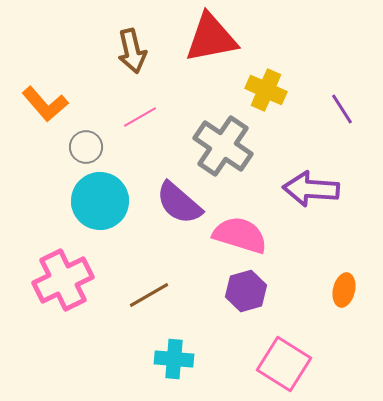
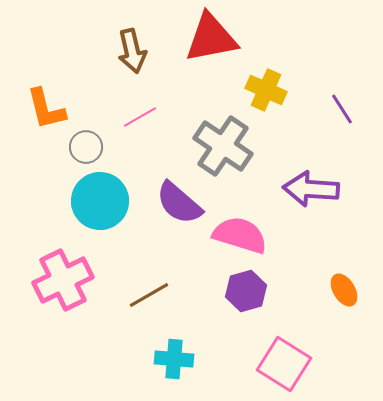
orange L-shape: moved 1 px right, 5 px down; rotated 27 degrees clockwise
orange ellipse: rotated 44 degrees counterclockwise
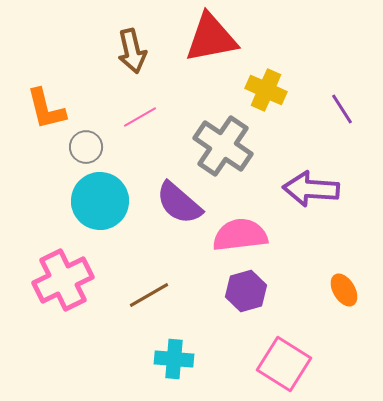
pink semicircle: rotated 24 degrees counterclockwise
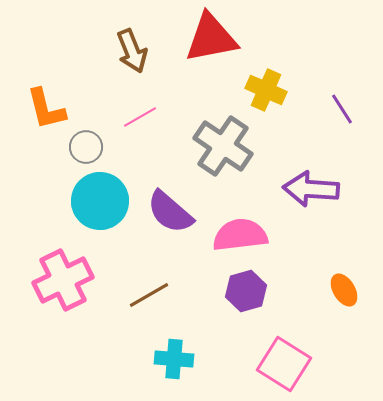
brown arrow: rotated 9 degrees counterclockwise
purple semicircle: moved 9 px left, 9 px down
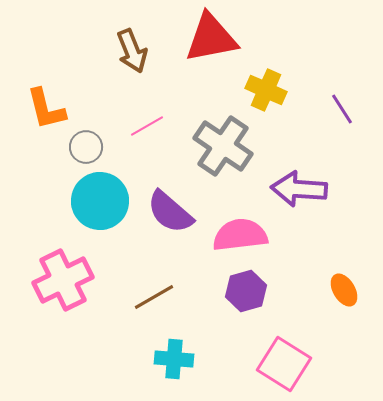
pink line: moved 7 px right, 9 px down
purple arrow: moved 12 px left
brown line: moved 5 px right, 2 px down
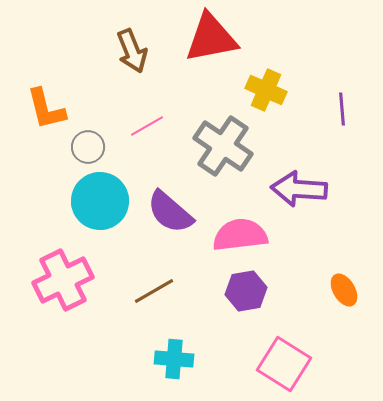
purple line: rotated 28 degrees clockwise
gray circle: moved 2 px right
purple hexagon: rotated 6 degrees clockwise
brown line: moved 6 px up
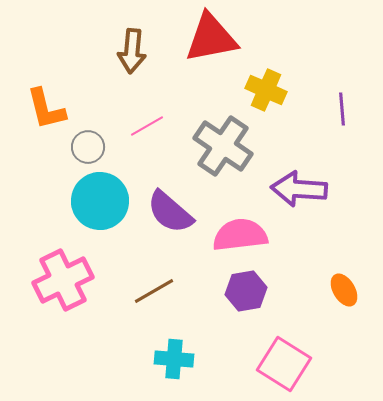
brown arrow: rotated 27 degrees clockwise
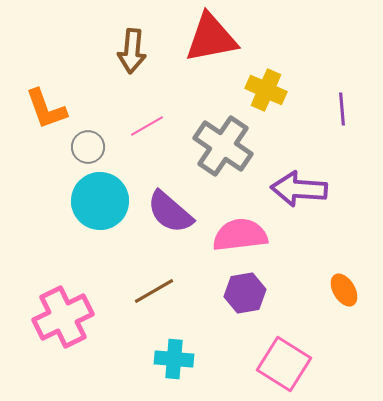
orange L-shape: rotated 6 degrees counterclockwise
pink cross: moved 37 px down
purple hexagon: moved 1 px left, 2 px down
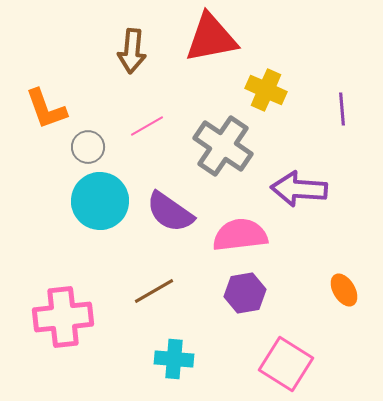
purple semicircle: rotated 6 degrees counterclockwise
pink cross: rotated 20 degrees clockwise
pink square: moved 2 px right
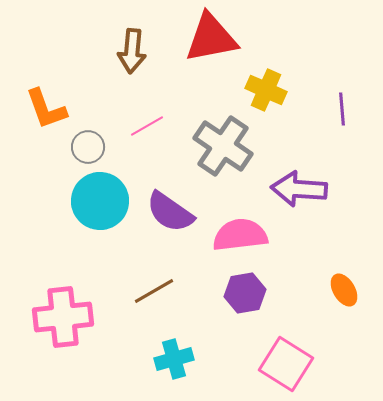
cyan cross: rotated 21 degrees counterclockwise
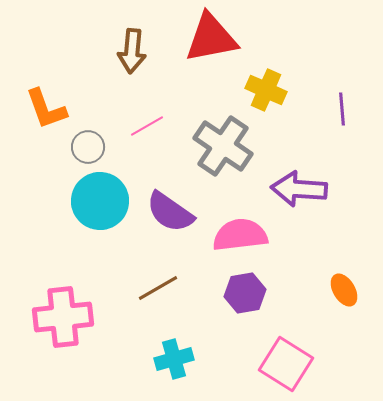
brown line: moved 4 px right, 3 px up
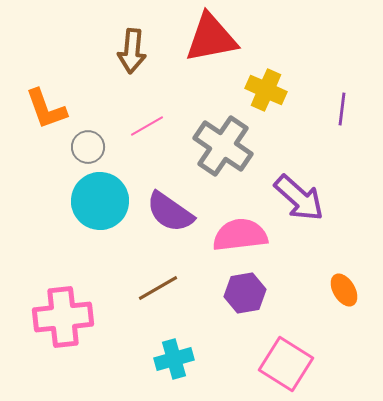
purple line: rotated 12 degrees clockwise
purple arrow: moved 9 px down; rotated 142 degrees counterclockwise
